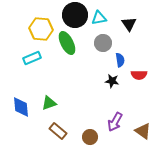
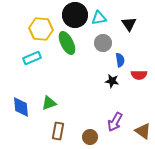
brown rectangle: rotated 60 degrees clockwise
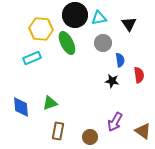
red semicircle: rotated 98 degrees counterclockwise
green triangle: moved 1 px right
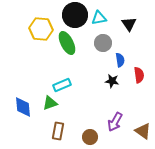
cyan rectangle: moved 30 px right, 27 px down
blue diamond: moved 2 px right
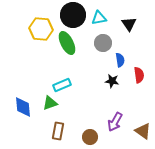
black circle: moved 2 px left
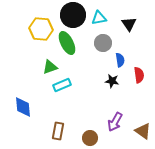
green triangle: moved 36 px up
brown circle: moved 1 px down
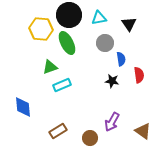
black circle: moved 4 px left
gray circle: moved 2 px right
blue semicircle: moved 1 px right, 1 px up
purple arrow: moved 3 px left
brown rectangle: rotated 48 degrees clockwise
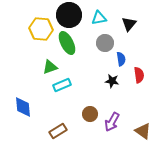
black triangle: rotated 14 degrees clockwise
brown circle: moved 24 px up
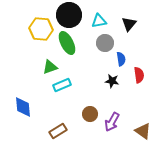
cyan triangle: moved 3 px down
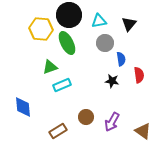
brown circle: moved 4 px left, 3 px down
